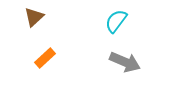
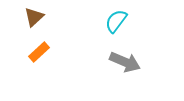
orange rectangle: moved 6 px left, 6 px up
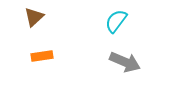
orange rectangle: moved 3 px right, 4 px down; rotated 35 degrees clockwise
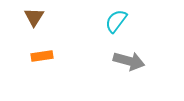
brown triangle: rotated 15 degrees counterclockwise
gray arrow: moved 4 px right, 1 px up; rotated 8 degrees counterclockwise
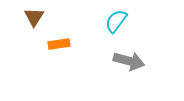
orange rectangle: moved 17 px right, 12 px up
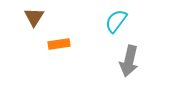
gray arrow: rotated 88 degrees clockwise
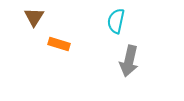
cyan semicircle: rotated 25 degrees counterclockwise
orange rectangle: rotated 25 degrees clockwise
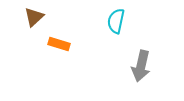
brown triangle: rotated 15 degrees clockwise
gray arrow: moved 12 px right, 5 px down
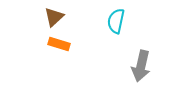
brown triangle: moved 20 px right
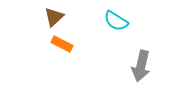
cyan semicircle: rotated 70 degrees counterclockwise
orange rectangle: moved 3 px right; rotated 10 degrees clockwise
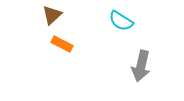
brown triangle: moved 2 px left, 2 px up
cyan semicircle: moved 5 px right
